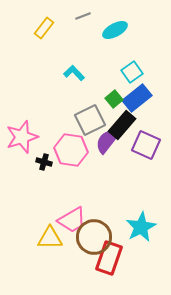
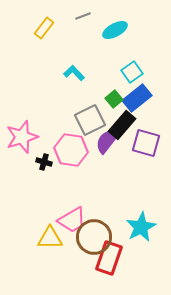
purple square: moved 2 px up; rotated 8 degrees counterclockwise
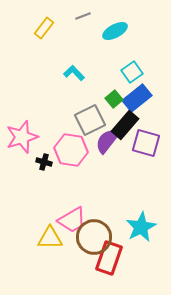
cyan ellipse: moved 1 px down
black rectangle: moved 3 px right
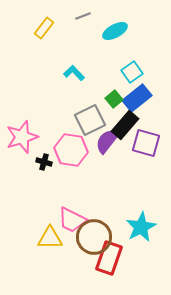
pink trapezoid: rotated 56 degrees clockwise
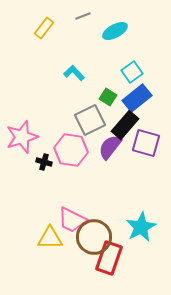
green square: moved 6 px left, 2 px up; rotated 18 degrees counterclockwise
purple semicircle: moved 3 px right, 6 px down
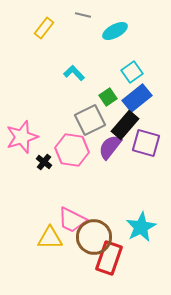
gray line: moved 1 px up; rotated 35 degrees clockwise
green square: rotated 24 degrees clockwise
pink hexagon: moved 1 px right
black cross: rotated 21 degrees clockwise
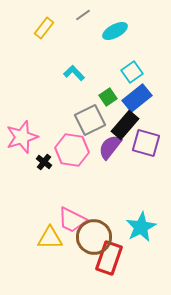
gray line: rotated 49 degrees counterclockwise
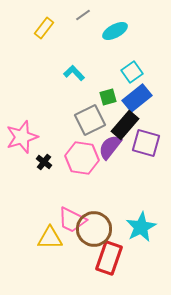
green square: rotated 18 degrees clockwise
pink hexagon: moved 10 px right, 8 px down
brown circle: moved 8 px up
